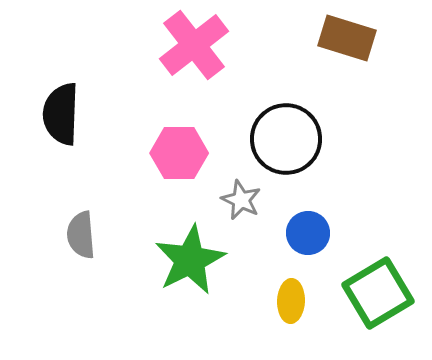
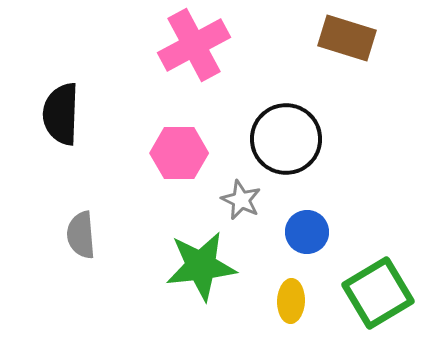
pink cross: rotated 10 degrees clockwise
blue circle: moved 1 px left, 1 px up
green star: moved 11 px right, 6 px down; rotated 20 degrees clockwise
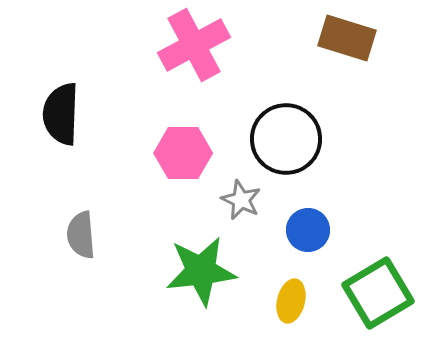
pink hexagon: moved 4 px right
blue circle: moved 1 px right, 2 px up
green star: moved 5 px down
yellow ellipse: rotated 12 degrees clockwise
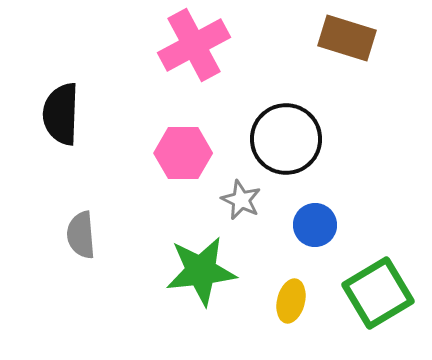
blue circle: moved 7 px right, 5 px up
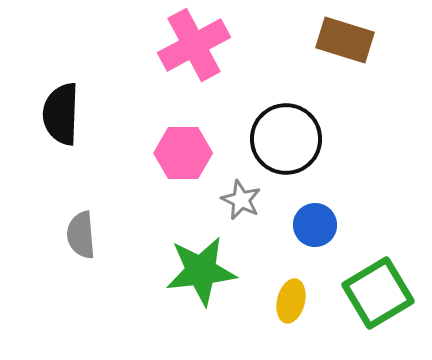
brown rectangle: moved 2 px left, 2 px down
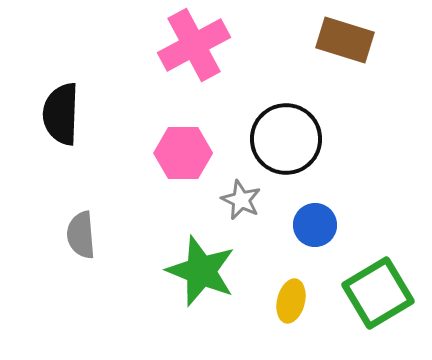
green star: rotated 28 degrees clockwise
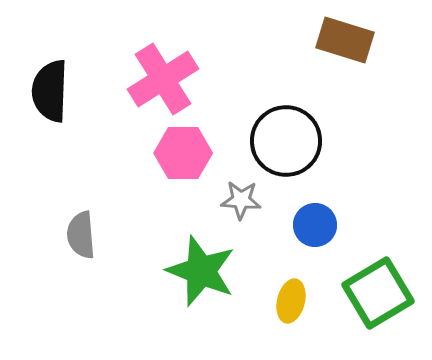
pink cross: moved 31 px left, 34 px down; rotated 4 degrees counterclockwise
black semicircle: moved 11 px left, 23 px up
black circle: moved 2 px down
gray star: rotated 21 degrees counterclockwise
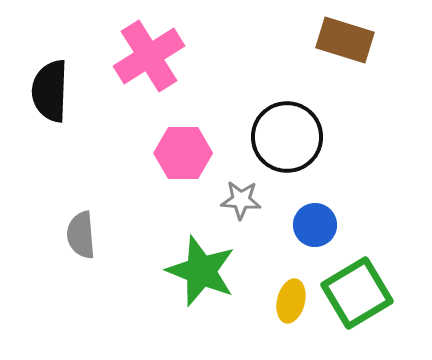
pink cross: moved 14 px left, 23 px up
black circle: moved 1 px right, 4 px up
green square: moved 21 px left
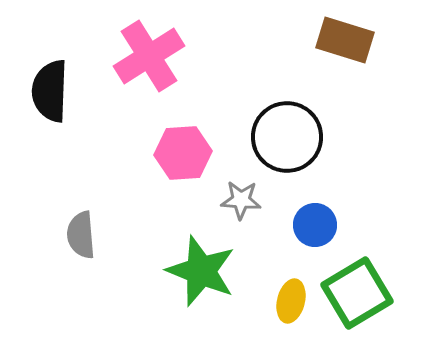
pink hexagon: rotated 4 degrees counterclockwise
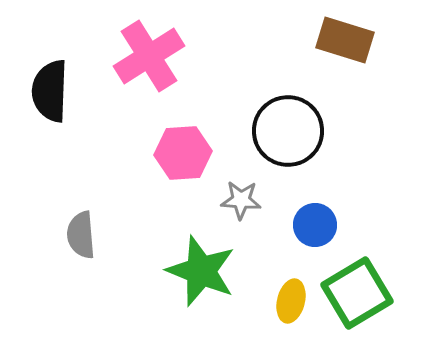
black circle: moved 1 px right, 6 px up
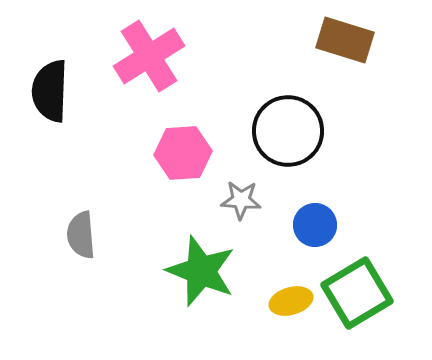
yellow ellipse: rotated 60 degrees clockwise
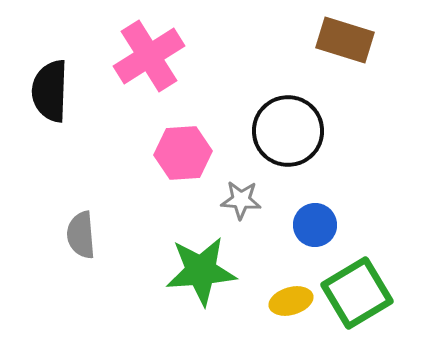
green star: rotated 26 degrees counterclockwise
